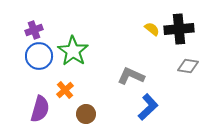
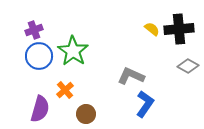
gray diamond: rotated 20 degrees clockwise
blue L-shape: moved 3 px left, 3 px up; rotated 12 degrees counterclockwise
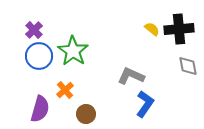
purple cross: rotated 24 degrees counterclockwise
gray diamond: rotated 50 degrees clockwise
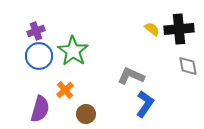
purple cross: moved 2 px right, 1 px down; rotated 24 degrees clockwise
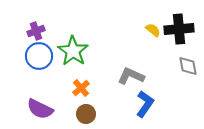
yellow semicircle: moved 1 px right, 1 px down
orange cross: moved 16 px right, 2 px up
purple semicircle: rotated 100 degrees clockwise
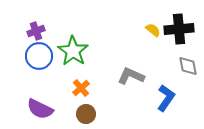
blue L-shape: moved 21 px right, 6 px up
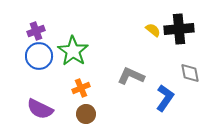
gray diamond: moved 2 px right, 7 px down
orange cross: rotated 18 degrees clockwise
blue L-shape: moved 1 px left
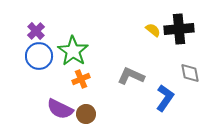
purple cross: rotated 24 degrees counterclockwise
orange cross: moved 9 px up
purple semicircle: moved 20 px right
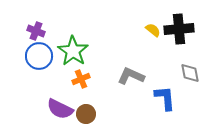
purple cross: rotated 24 degrees counterclockwise
blue L-shape: rotated 40 degrees counterclockwise
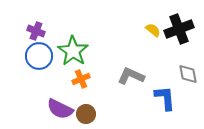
black cross: rotated 16 degrees counterclockwise
gray diamond: moved 2 px left, 1 px down
